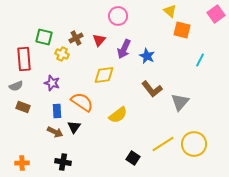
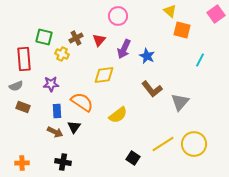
purple star: moved 1 px left, 1 px down; rotated 21 degrees counterclockwise
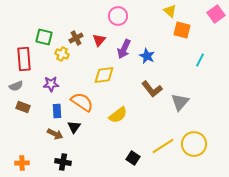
brown arrow: moved 2 px down
yellow line: moved 2 px down
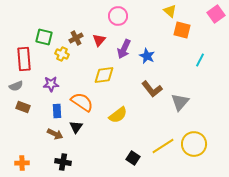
black triangle: moved 2 px right
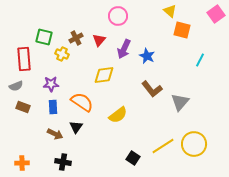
blue rectangle: moved 4 px left, 4 px up
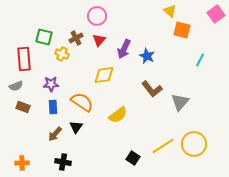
pink circle: moved 21 px left
brown arrow: rotated 105 degrees clockwise
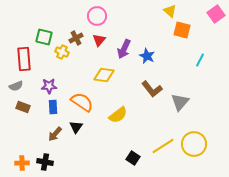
yellow cross: moved 2 px up
yellow diamond: rotated 15 degrees clockwise
purple star: moved 2 px left, 2 px down
black cross: moved 18 px left
